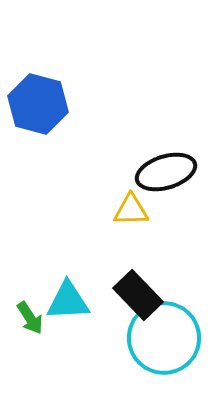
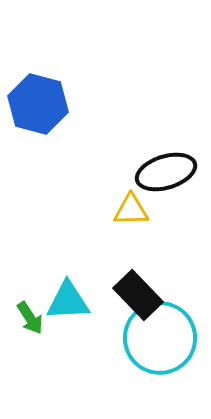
cyan circle: moved 4 px left
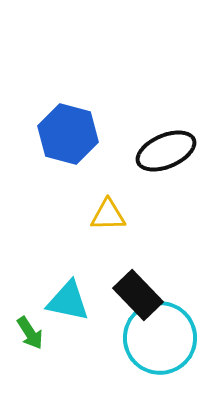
blue hexagon: moved 30 px right, 30 px down
black ellipse: moved 21 px up; rotated 6 degrees counterclockwise
yellow triangle: moved 23 px left, 5 px down
cyan triangle: rotated 15 degrees clockwise
green arrow: moved 15 px down
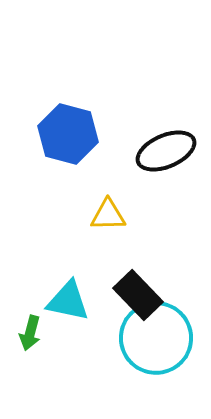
green arrow: rotated 48 degrees clockwise
cyan circle: moved 4 px left
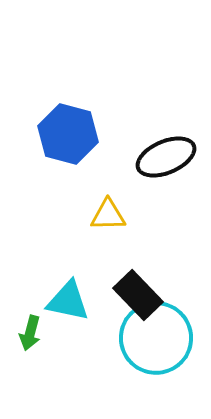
black ellipse: moved 6 px down
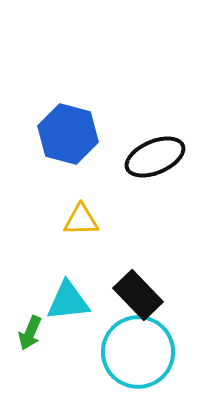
black ellipse: moved 11 px left
yellow triangle: moved 27 px left, 5 px down
cyan triangle: rotated 18 degrees counterclockwise
green arrow: rotated 8 degrees clockwise
cyan circle: moved 18 px left, 14 px down
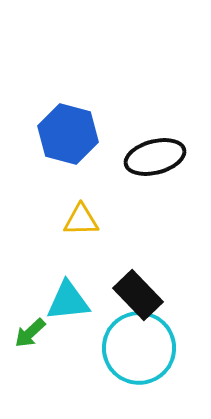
black ellipse: rotated 8 degrees clockwise
green arrow: rotated 24 degrees clockwise
cyan circle: moved 1 px right, 4 px up
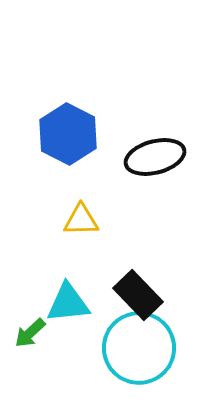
blue hexagon: rotated 12 degrees clockwise
cyan triangle: moved 2 px down
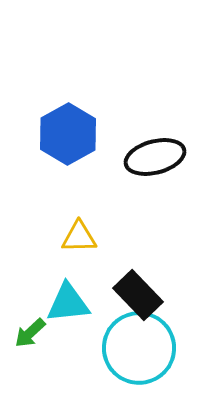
blue hexagon: rotated 4 degrees clockwise
yellow triangle: moved 2 px left, 17 px down
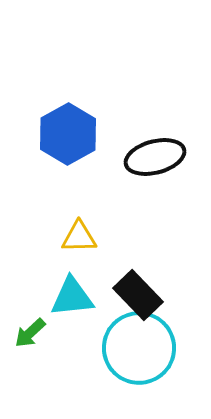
cyan triangle: moved 4 px right, 6 px up
